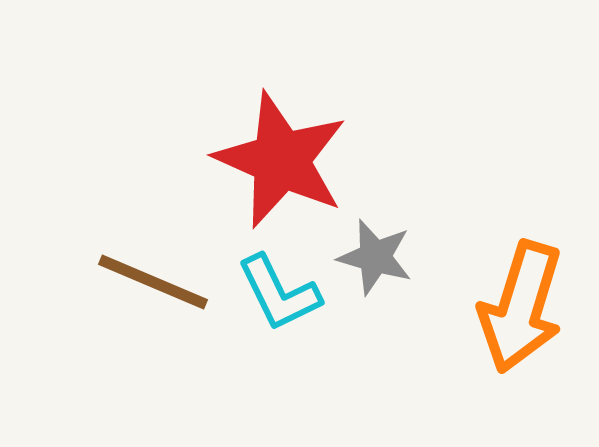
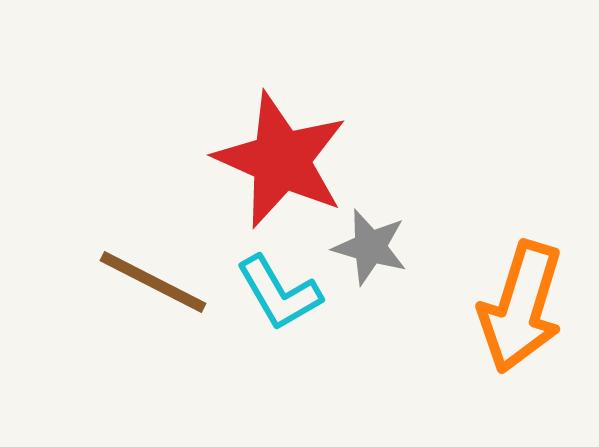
gray star: moved 5 px left, 10 px up
brown line: rotated 4 degrees clockwise
cyan L-shape: rotated 4 degrees counterclockwise
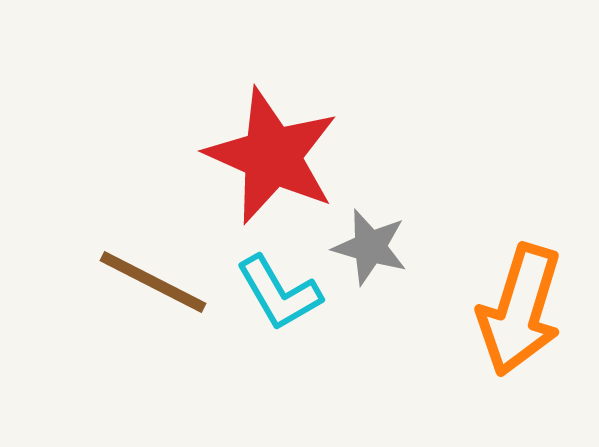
red star: moved 9 px left, 4 px up
orange arrow: moved 1 px left, 3 px down
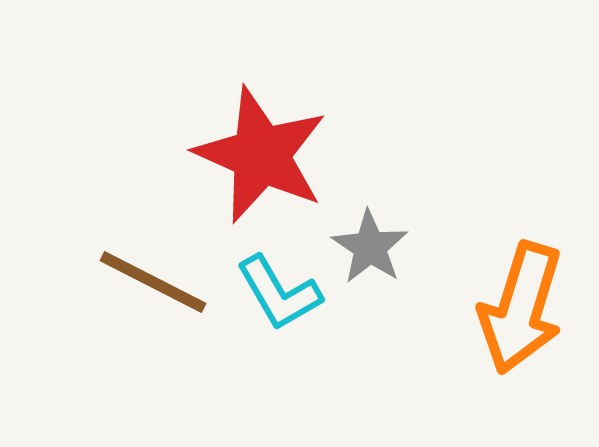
red star: moved 11 px left, 1 px up
gray star: rotated 18 degrees clockwise
orange arrow: moved 1 px right, 2 px up
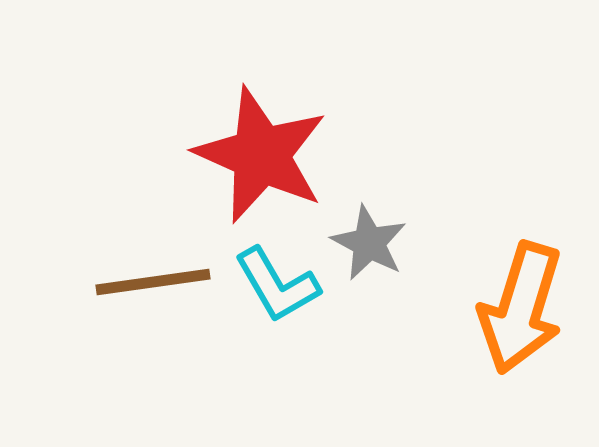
gray star: moved 1 px left, 4 px up; rotated 6 degrees counterclockwise
brown line: rotated 35 degrees counterclockwise
cyan L-shape: moved 2 px left, 8 px up
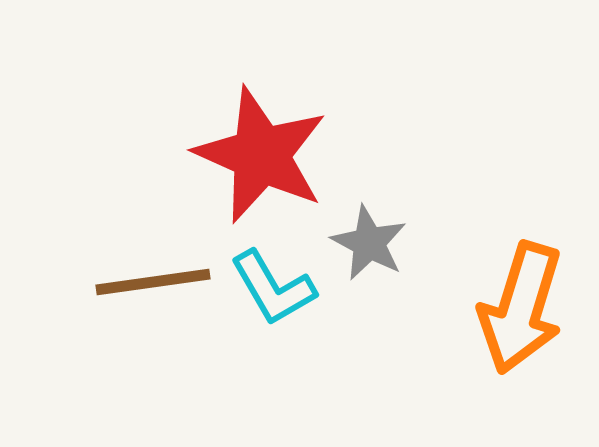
cyan L-shape: moved 4 px left, 3 px down
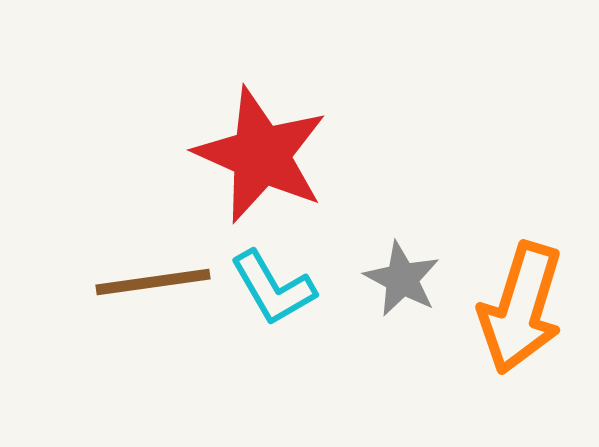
gray star: moved 33 px right, 36 px down
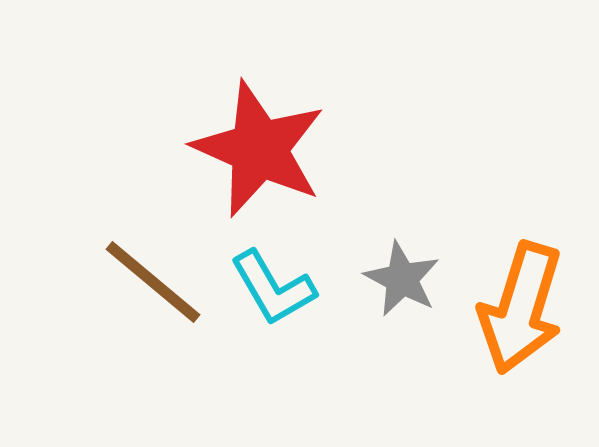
red star: moved 2 px left, 6 px up
brown line: rotated 48 degrees clockwise
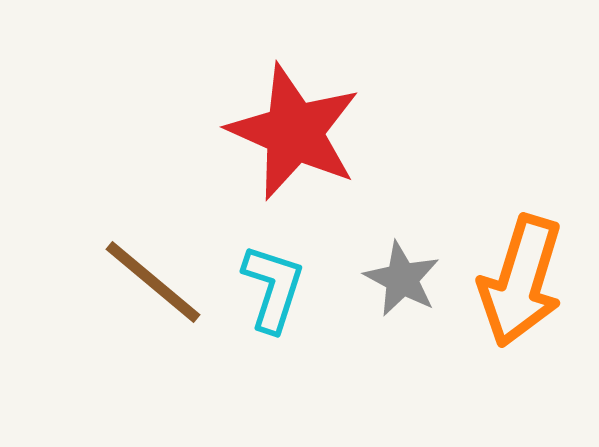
red star: moved 35 px right, 17 px up
cyan L-shape: rotated 132 degrees counterclockwise
orange arrow: moved 27 px up
